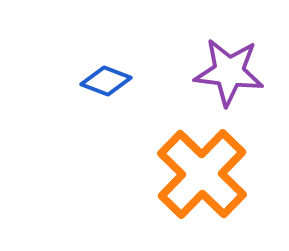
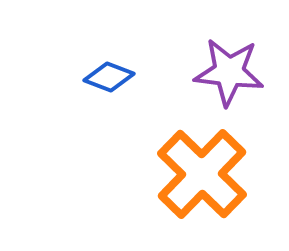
blue diamond: moved 3 px right, 4 px up
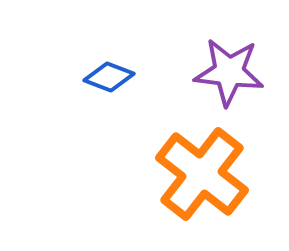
orange cross: rotated 6 degrees counterclockwise
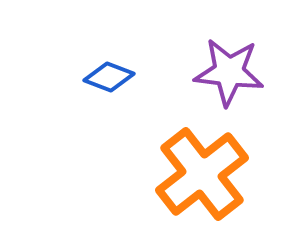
orange cross: rotated 14 degrees clockwise
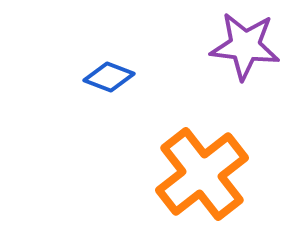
purple star: moved 16 px right, 26 px up
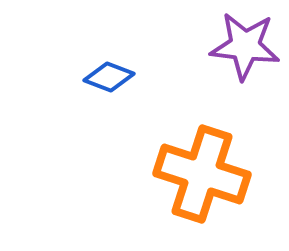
orange cross: rotated 34 degrees counterclockwise
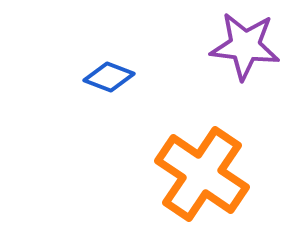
orange cross: rotated 16 degrees clockwise
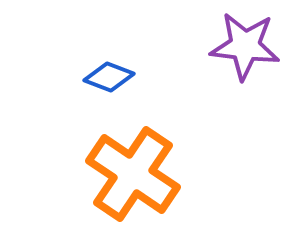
orange cross: moved 69 px left
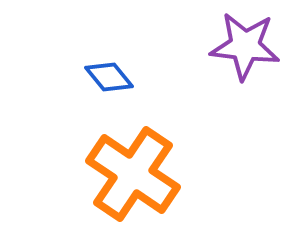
blue diamond: rotated 30 degrees clockwise
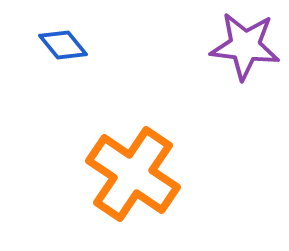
blue diamond: moved 46 px left, 32 px up
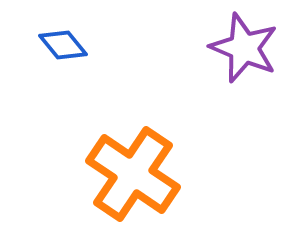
purple star: moved 1 px left, 2 px down; rotated 16 degrees clockwise
